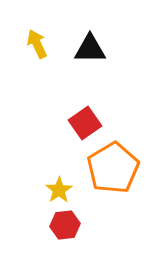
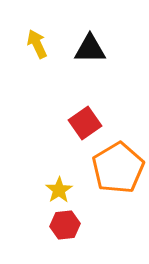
orange pentagon: moved 5 px right
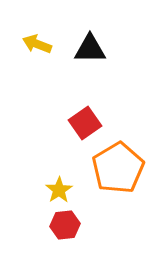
yellow arrow: rotated 44 degrees counterclockwise
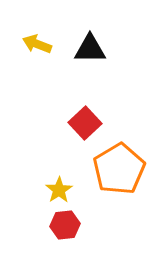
red square: rotated 8 degrees counterclockwise
orange pentagon: moved 1 px right, 1 px down
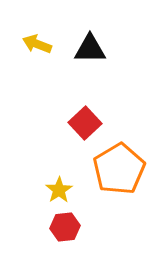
red hexagon: moved 2 px down
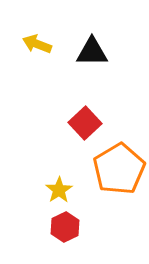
black triangle: moved 2 px right, 3 px down
red hexagon: rotated 20 degrees counterclockwise
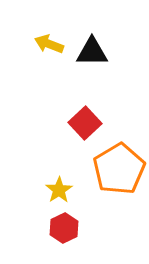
yellow arrow: moved 12 px right
red hexagon: moved 1 px left, 1 px down
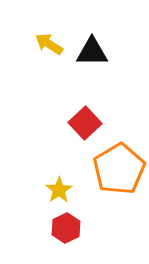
yellow arrow: rotated 12 degrees clockwise
red hexagon: moved 2 px right
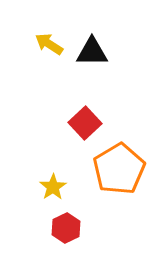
yellow star: moved 6 px left, 3 px up
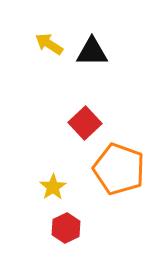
orange pentagon: rotated 21 degrees counterclockwise
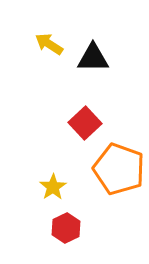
black triangle: moved 1 px right, 6 px down
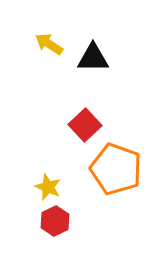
red square: moved 2 px down
orange pentagon: moved 3 px left
yellow star: moved 5 px left; rotated 16 degrees counterclockwise
red hexagon: moved 11 px left, 7 px up
